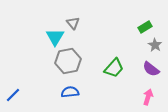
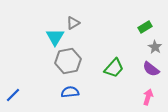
gray triangle: rotated 40 degrees clockwise
gray star: moved 2 px down
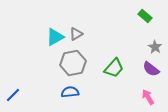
gray triangle: moved 3 px right, 11 px down
green rectangle: moved 11 px up; rotated 72 degrees clockwise
cyan triangle: rotated 30 degrees clockwise
gray hexagon: moved 5 px right, 2 px down
pink arrow: rotated 49 degrees counterclockwise
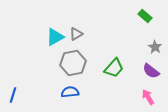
purple semicircle: moved 2 px down
blue line: rotated 28 degrees counterclockwise
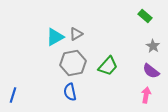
gray star: moved 2 px left, 1 px up
green trapezoid: moved 6 px left, 2 px up
blue semicircle: rotated 96 degrees counterclockwise
pink arrow: moved 2 px left, 2 px up; rotated 42 degrees clockwise
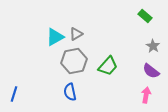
gray hexagon: moved 1 px right, 2 px up
blue line: moved 1 px right, 1 px up
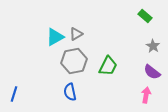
green trapezoid: rotated 15 degrees counterclockwise
purple semicircle: moved 1 px right, 1 px down
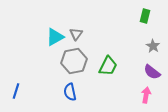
green rectangle: rotated 64 degrees clockwise
gray triangle: rotated 24 degrees counterclockwise
blue line: moved 2 px right, 3 px up
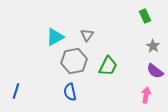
green rectangle: rotated 40 degrees counterclockwise
gray triangle: moved 11 px right, 1 px down
purple semicircle: moved 3 px right, 1 px up
